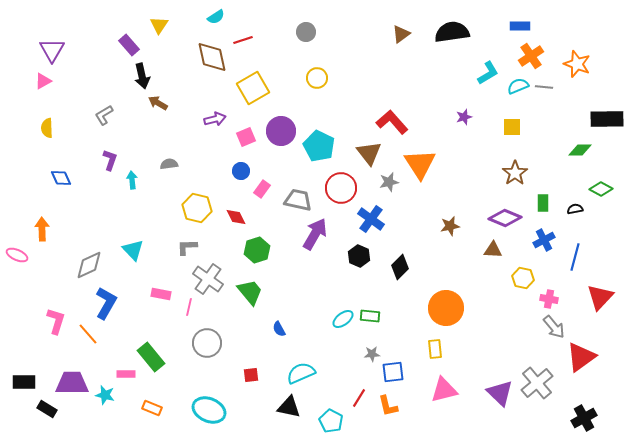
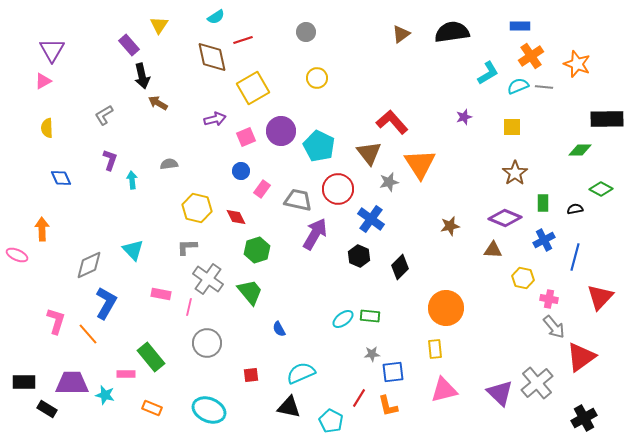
red circle at (341, 188): moved 3 px left, 1 px down
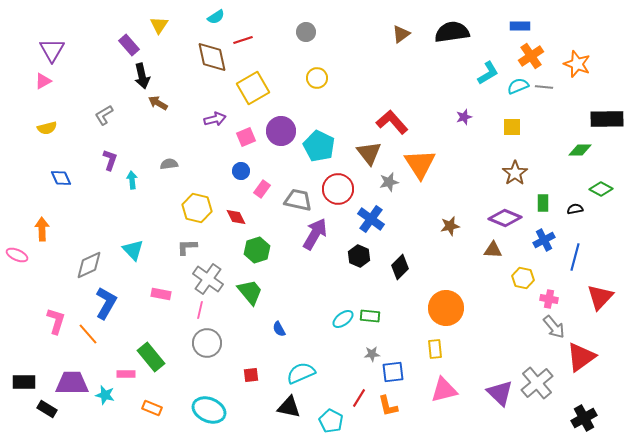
yellow semicircle at (47, 128): rotated 102 degrees counterclockwise
pink line at (189, 307): moved 11 px right, 3 px down
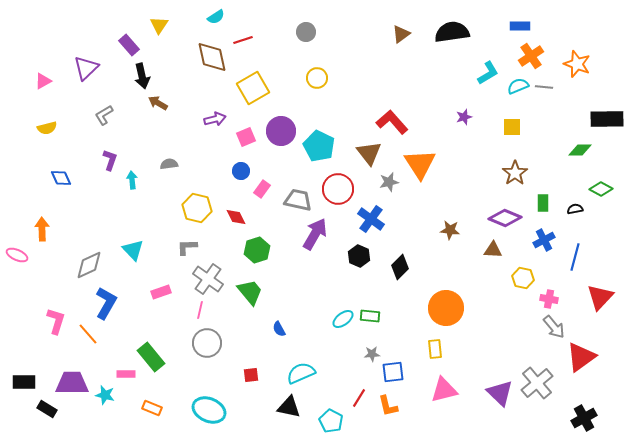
purple triangle at (52, 50): moved 34 px right, 18 px down; rotated 16 degrees clockwise
brown star at (450, 226): moved 4 px down; rotated 18 degrees clockwise
pink rectangle at (161, 294): moved 2 px up; rotated 30 degrees counterclockwise
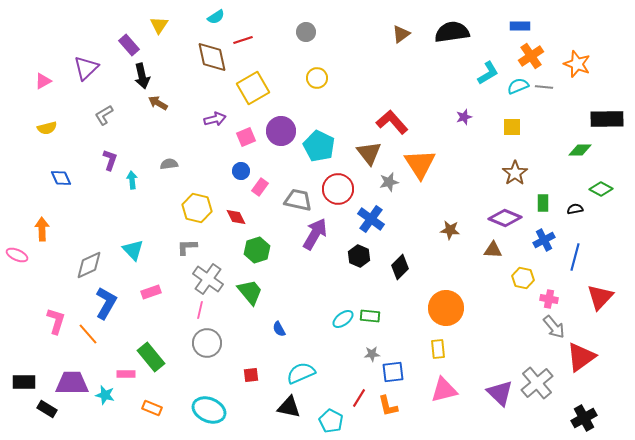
pink rectangle at (262, 189): moved 2 px left, 2 px up
pink rectangle at (161, 292): moved 10 px left
yellow rectangle at (435, 349): moved 3 px right
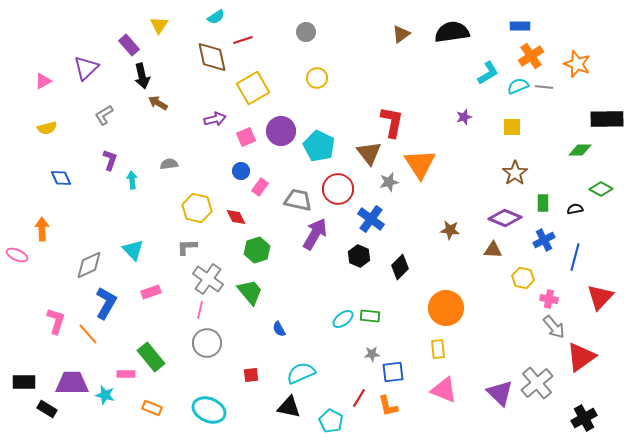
red L-shape at (392, 122): rotated 52 degrees clockwise
pink triangle at (444, 390): rotated 36 degrees clockwise
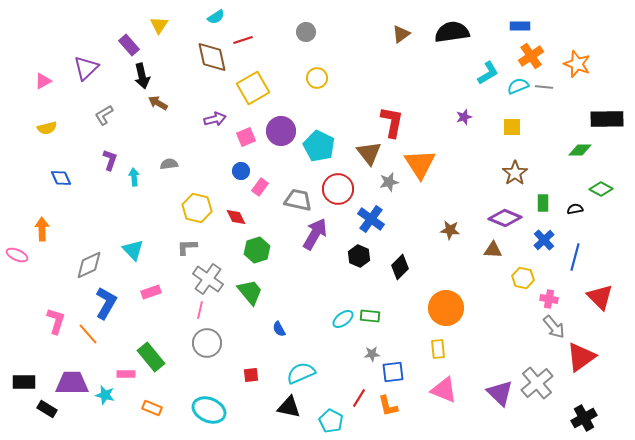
cyan arrow at (132, 180): moved 2 px right, 3 px up
blue cross at (544, 240): rotated 15 degrees counterclockwise
red triangle at (600, 297): rotated 28 degrees counterclockwise
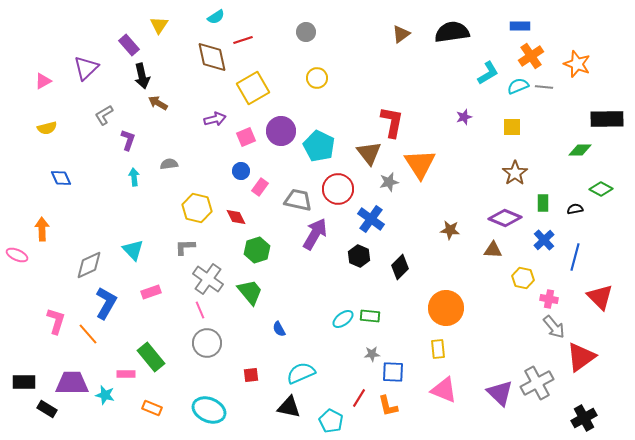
purple L-shape at (110, 160): moved 18 px right, 20 px up
gray L-shape at (187, 247): moved 2 px left
pink line at (200, 310): rotated 36 degrees counterclockwise
blue square at (393, 372): rotated 10 degrees clockwise
gray cross at (537, 383): rotated 12 degrees clockwise
